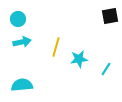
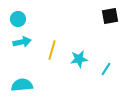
yellow line: moved 4 px left, 3 px down
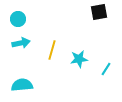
black square: moved 11 px left, 4 px up
cyan arrow: moved 1 px left, 1 px down
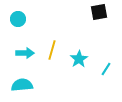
cyan arrow: moved 4 px right, 10 px down; rotated 12 degrees clockwise
cyan star: rotated 24 degrees counterclockwise
